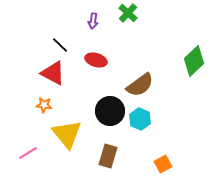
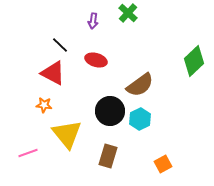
cyan hexagon: rotated 10 degrees clockwise
pink line: rotated 12 degrees clockwise
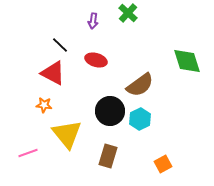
green diamond: moved 7 px left; rotated 64 degrees counterclockwise
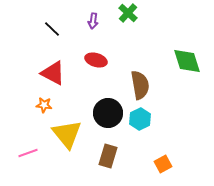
black line: moved 8 px left, 16 px up
brown semicircle: rotated 64 degrees counterclockwise
black circle: moved 2 px left, 2 px down
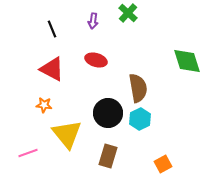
black line: rotated 24 degrees clockwise
red triangle: moved 1 px left, 4 px up
brown semicircle: moved 2 px left, 3 px down
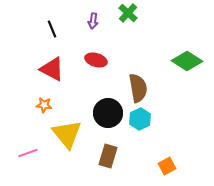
green diamond: rotated 40 degrees counterclockwise
orange square: moved 4 px right, 2 px down
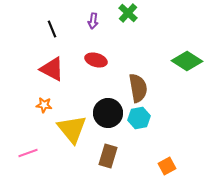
cyan hexagon: moved 1 px left, 1 px up; rotated 15 degrees clockwise
yellow triangle: moved 5 px right, 5 px up
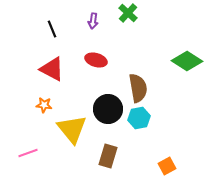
black circle: moved 4 px up
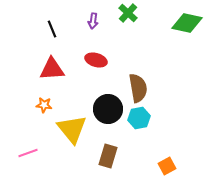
green diamond: moved 38 px up; rotated 20 degrees counterclockwise
red triangle: rotated 32 degrees counterclockwise
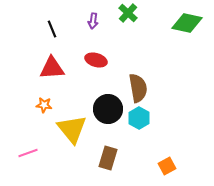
red triangle: moved 1 px up
cyan hexagon: rotated 20 degrees counterclockwise
brown rectangle: moved 2 px down
